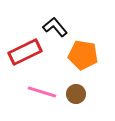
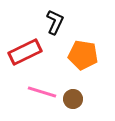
black L-shape: moved 5 px up; rotated 65 degrees clockwise
brown circle: moved 3 px left, 5 px down
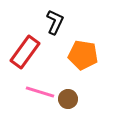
red rectangle: rotated 28 degrees counterclockwise
pink line: moved 2 px left
brown circle: moved 5 px left
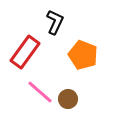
orange pentagon: rotated 12 degrees clockwise
pink line: rotated 24 degrees clockwise
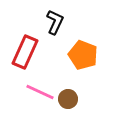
red rectangle: rotated 12 degrees counterclockwise
pink line: rotated 16 degrees counterclockwise
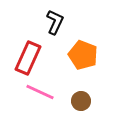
red rectangle: moved 3 px right, 6 px down
brown circle: moved 13 px right, 2 px down
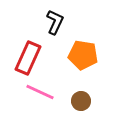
orange pentagon: rotated 12 degrees counterclockwise
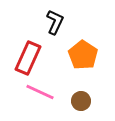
orange pentagon: rotated 24 degrees clockwise
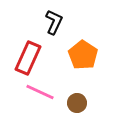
black L-shape: moved 1 px left
brown circle: moved 4 px left, 2 px down
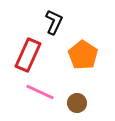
red rectangle: moved 3 px up
